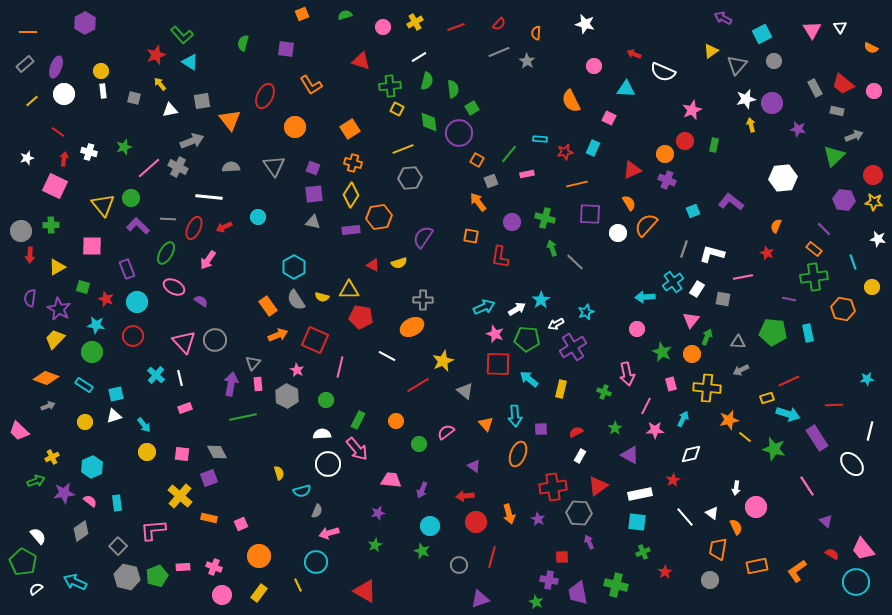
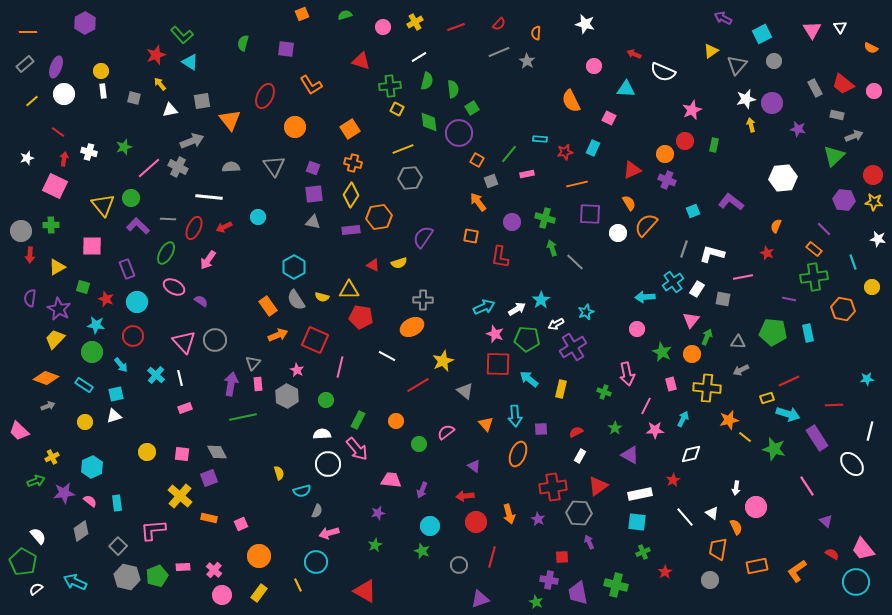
gray rectangle at (837, 111): moved 4 px down
cyan arrow at (144, 425): moved 23 px left, 60 px up
pink cross at (214, 567): moved 3 px down; rotated 21 degrees clockwise
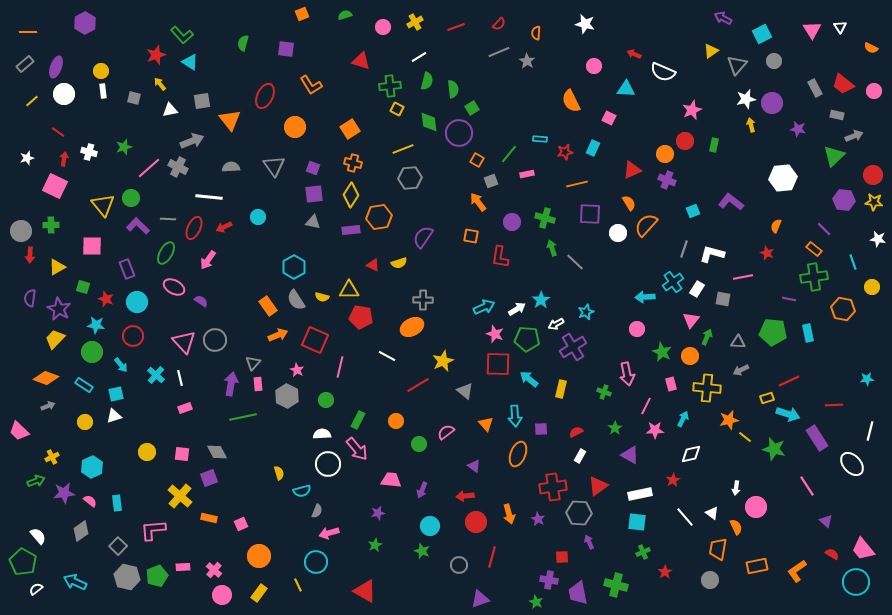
orange circle at (692, 354): moved 2 px left, 2 px down
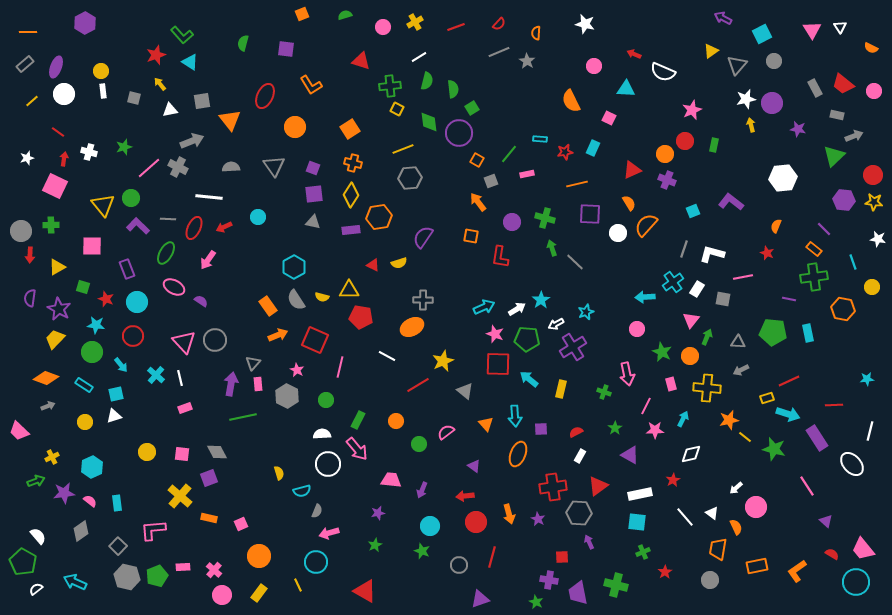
white arrow at (736, 488): rotated 40 degrees clockwise
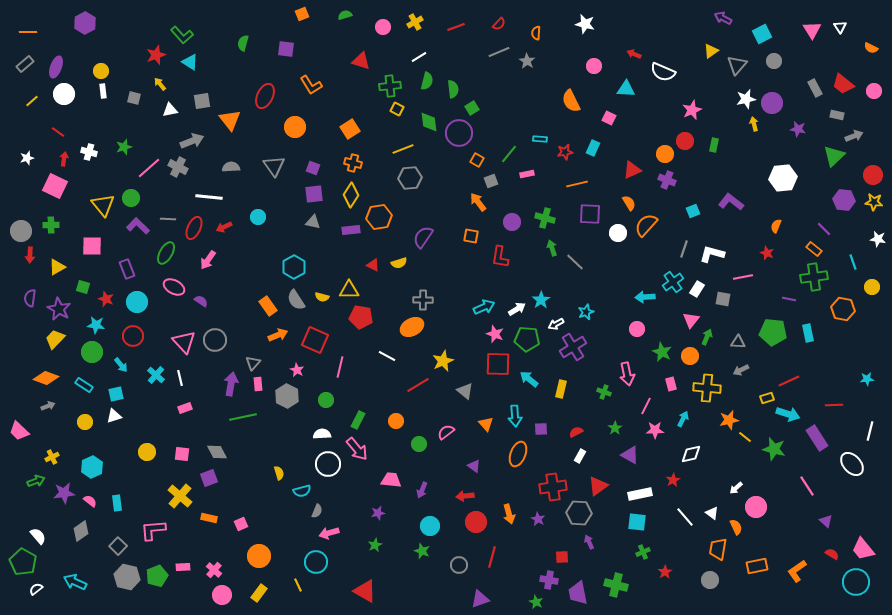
yellow arrow at (751, 125): moved 3 px right, 1 px up
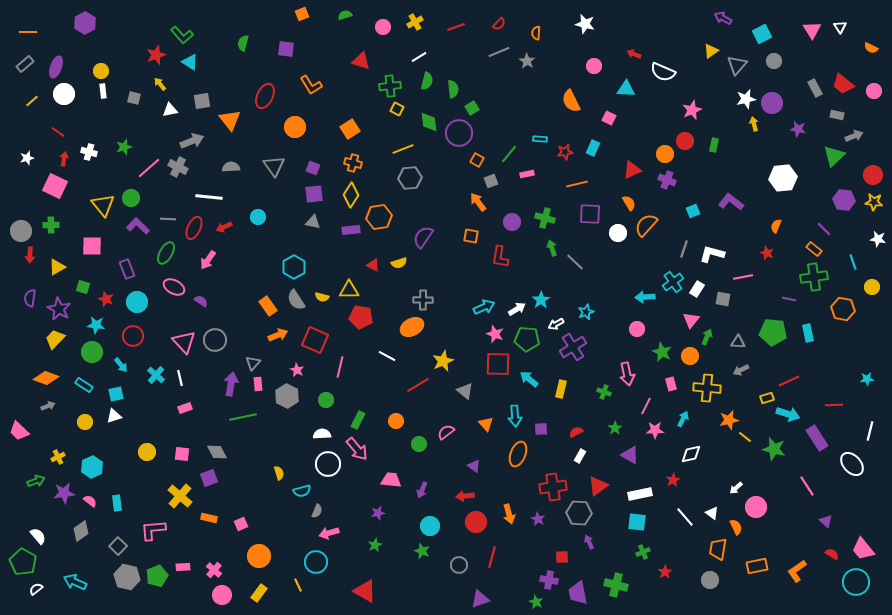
yellow cross at (52, 457): moved 6 px right
